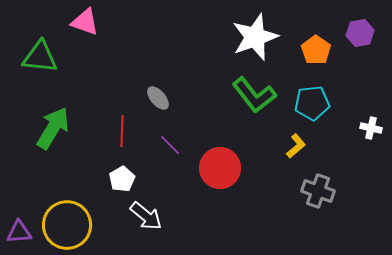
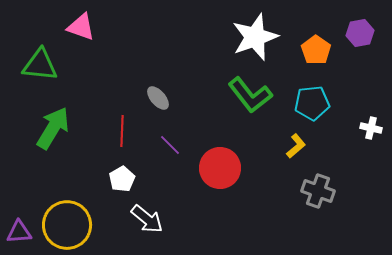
pink triangle: moved 4 px left, 5 px down
green triangle: moved 8 px down
green L-shape: moved 4 px left
white arrow: moved 1 px right, 3 px down
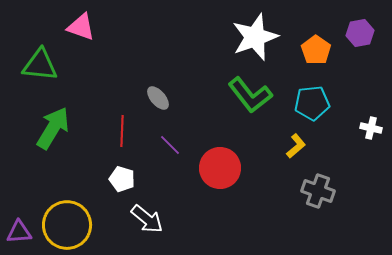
white pentagon: rotated 25 degrees counterclockwise
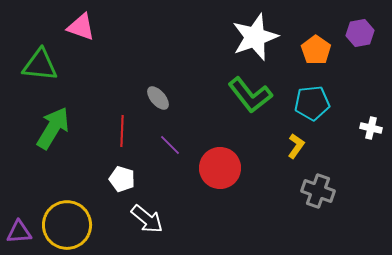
yellow L-shape: rotated 15 degrees counterclockwise
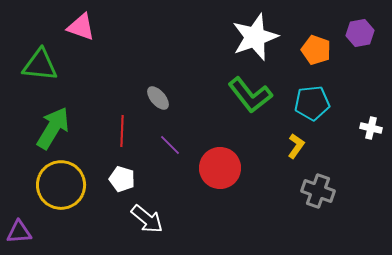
orange pentagon: rotated 16 degrees counterclockwise
yellow circle: moved 6 px left, 40 px up
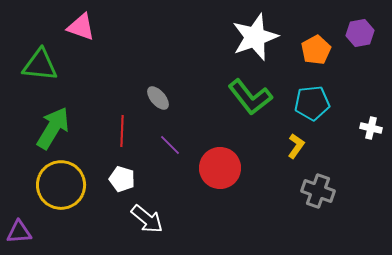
orange pentagon: rotated 24 degrees clockwise
green L-shape: moved 2 px down
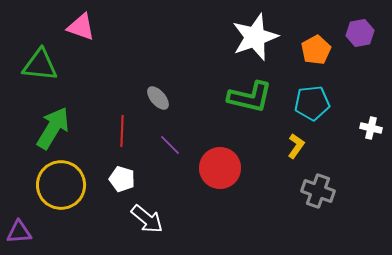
green L-shape: rotated 39 degrees counterclockwise
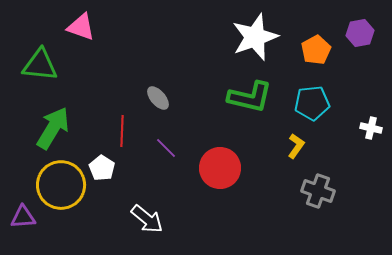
purple line: moved 4 px left, 3 px down
white pentagon: moved 20 px left, 11 px up; rotated 15 degrees clockwise
purple triangle: moved 4 px right, 15 px up
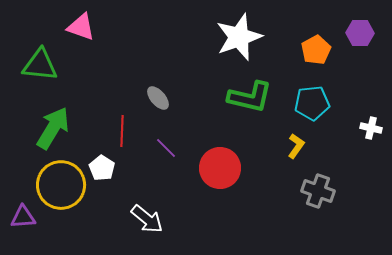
purple hexagon: rotated 12 degrees clockwise
white star: moved 16 px left
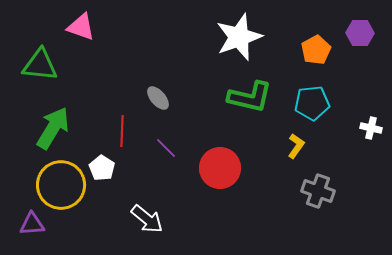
purple triangle: moved 9 px right, 7 px down
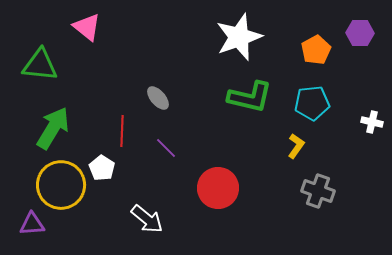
pink triangle: moved 6 px right; rotated 20 degrees clockwise
white cross: moved 1 px right, 6 px up
red circle: moved 2 px left, 20 px down
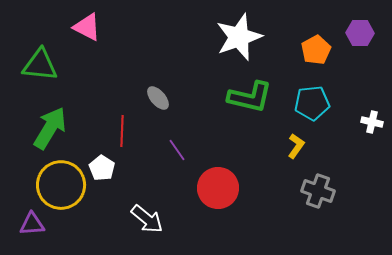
pink triangle: rotated 12 degrees counterclockwise
green arrow: moved 3 px left
purple line: moved 11 px right, 2 px down; rotated 10 degrees clockwise
